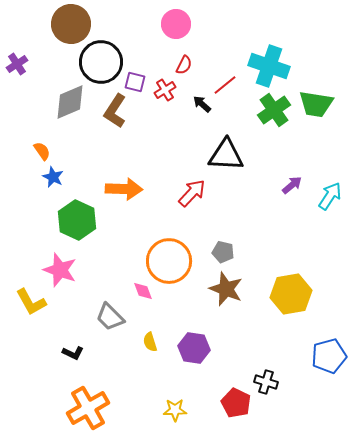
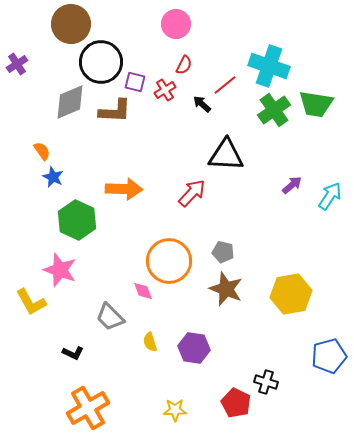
brown L-shape: rotated 120 degrees counterclockwise
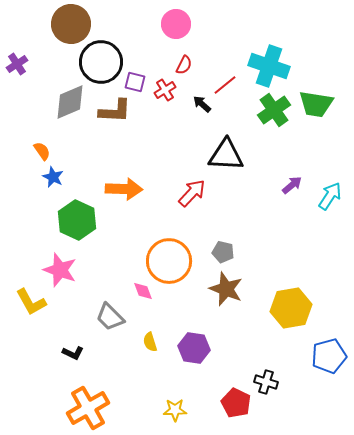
yellow hexagon: moved 14 px down
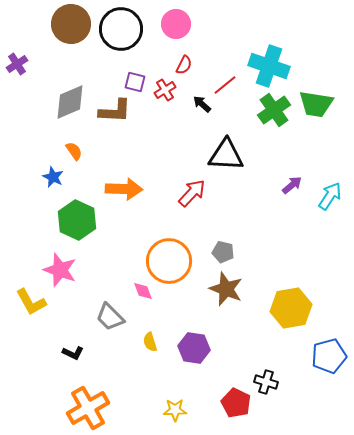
black circle: moved 20 px right, 33 px up
orange semicircle: moved 32 px right
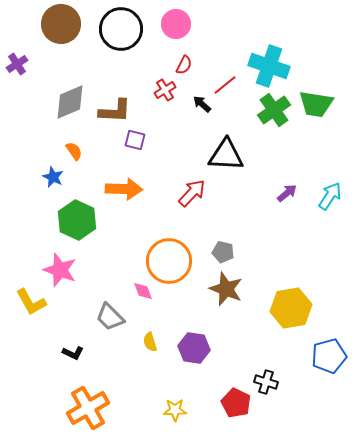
brown circle: moved 10 px left
purple square: moved 58 px down
purple arrow: moved 5 px left, 8 px down
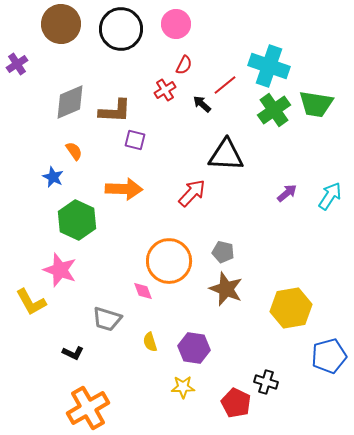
gray trapezoid: moved 3 px left, 2 px down; rotated 28 degrees counterclockwise
yellow star: moved 8 px right, 23 px up
